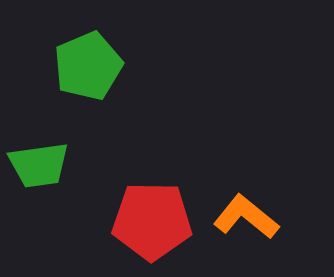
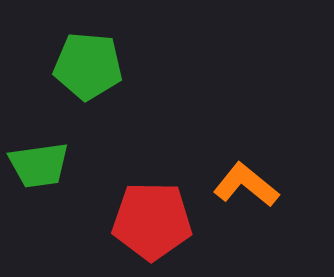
green pentagon: rotated 28 degrees clockwise
orange L-shape: moved 32 px up
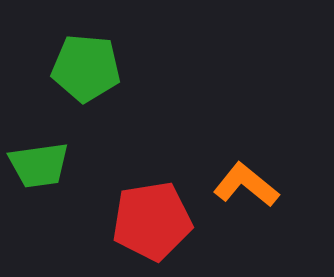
green pentagon: moved 2 px left, 2 px down
red pentagon: rotated 10 degrees counterclockwise
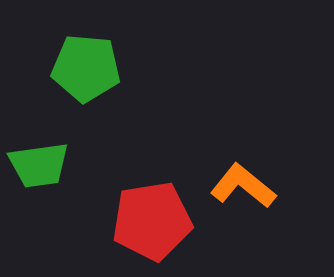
orange L-shape: moved 3 px left, 1 px down
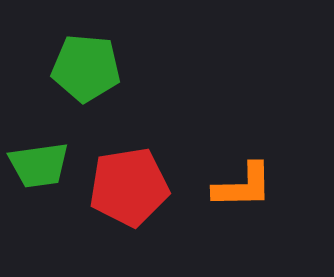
orange L-shape: rotated 140 degrees clockwise
red pentagon: moved 23 px left, 34 px up
